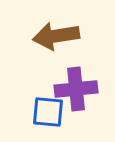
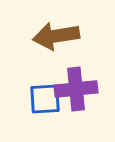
blue square: moved 3 px left, 13 px up; rotated 8 degrees counterclockwise
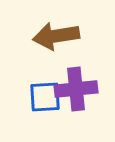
blue square: moved 2 px up
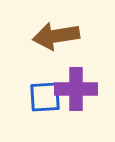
purple cross: rotated 6 degrees clockwise
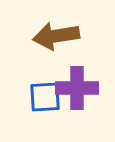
purple cross: moved 1 px right, 1 px up
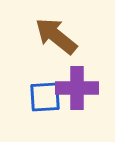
brown arrow: rotated 48 degrees clockwise
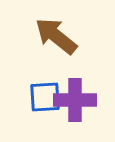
purple cross: moved 2 px left, 12 px down
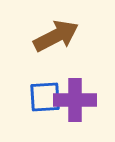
brown arrow: rotated 114 degrees clockwise
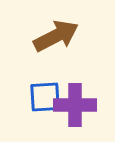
purple cross: moved 5 px down
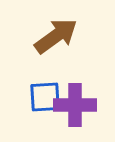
brown arrow: rotated 9 degrees counterclockwise
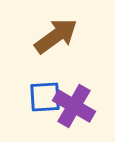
purple cross: moved 1 px left, 1 px down; rotated 30 degrees clockwise
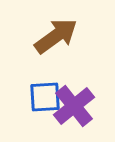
purple cross: rotated 21 degrees clockwise
